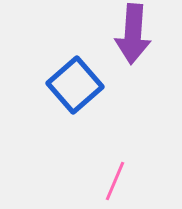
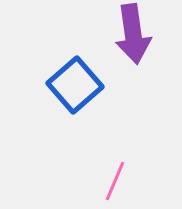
purple arrow: rotated 12 degrees counterclockwise
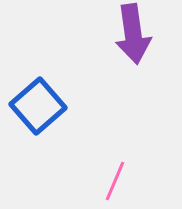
blue square: moved 37 px left, 21 px down
